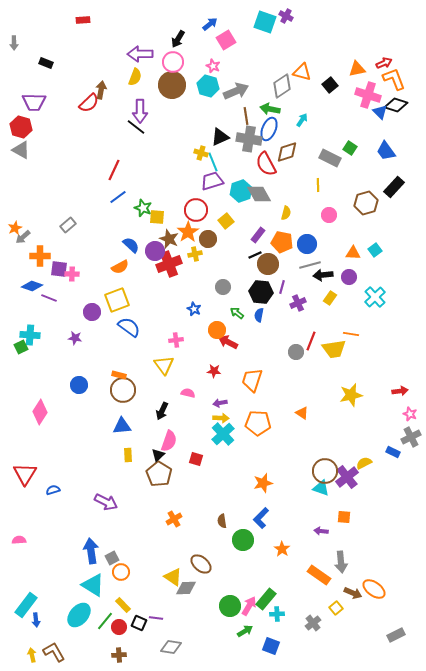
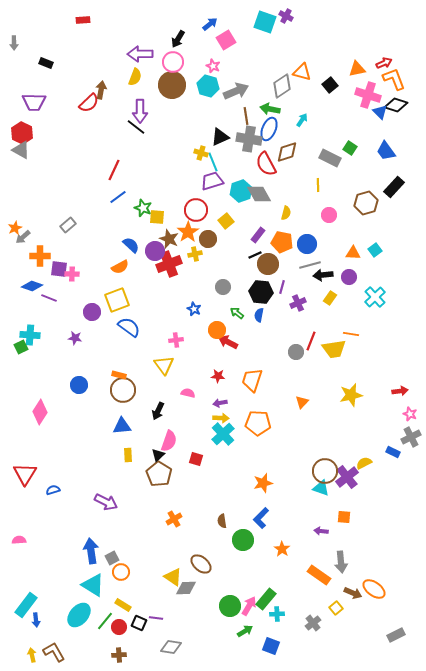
red hexagon at (21, 127): moved 1 px right, 6 px down; rotated 10 degrees clockwise
red star at (214, 371): moved 4 px right, 5 px down
black arrow at (162, 411): moved 4 px left
orange triangle at (302, 413): moved 11 px up; rotated 40 degrees clockwise
yellow rectangle at (123, 605): rotated 14 degrees counterclockwise
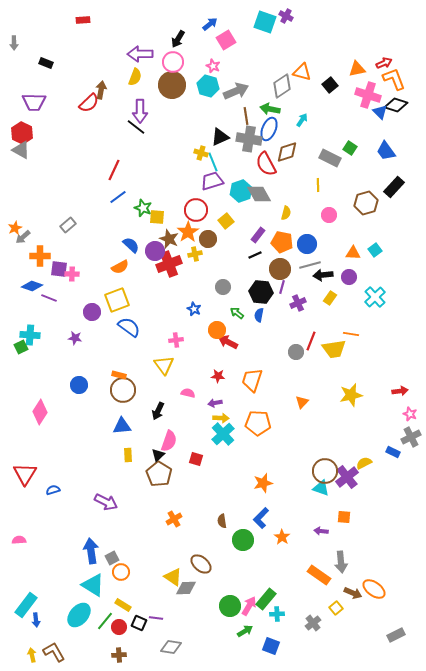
brown circle at (268, 264): moved 12 px right, 5 px down
purple arrow at (220, 403): moved 5 px left
orange star at (282, 549): moved 12 px up
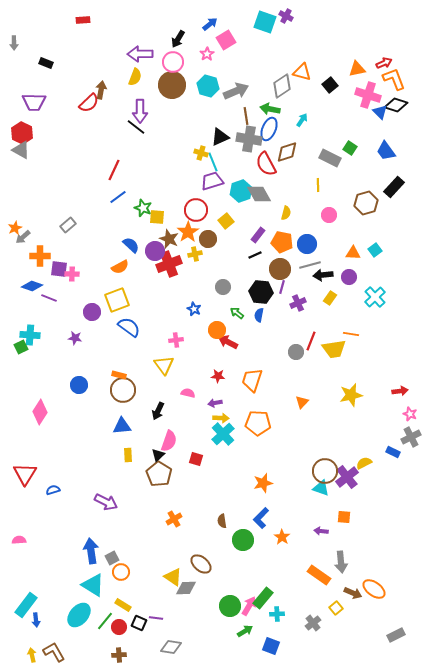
pink star at (213, 66): moved 6 px left, 12 px up; rotated 16 degrees clockwise
green rectangle at (266, 599): moved 3 px left, 1 px up
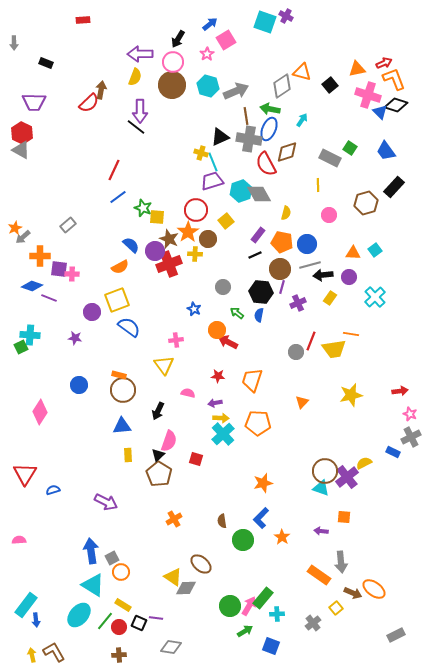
yellow cross at (195, 254): rotated 16 degrees clockwise
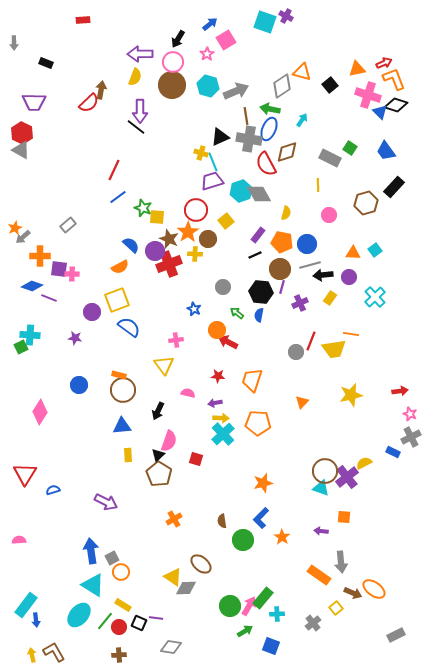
purple cross at (298, 303): moved 2 px right
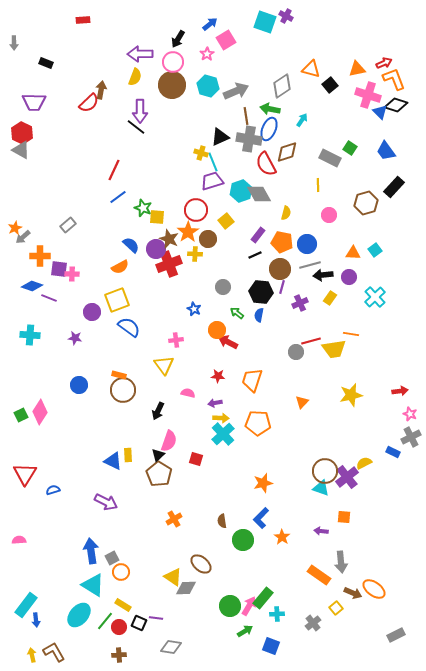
orange triangle at (302, 72): moved 9 px right, 3 px up
purple circle at (155, 251): moved 1 px right, 2 px up
red line at (311, 341): rotated 54 degrees clockwise
green square at (21, 347): moved 68 px down
blue triangle at (122, 426): moved 9 px left, 35 px down; rotated 30 degrees clockwise
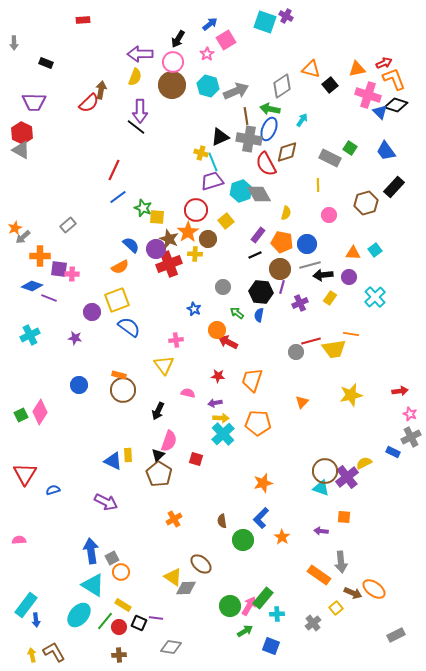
cyan cross at (30, 335): rotated 30 degrees counterclockwise
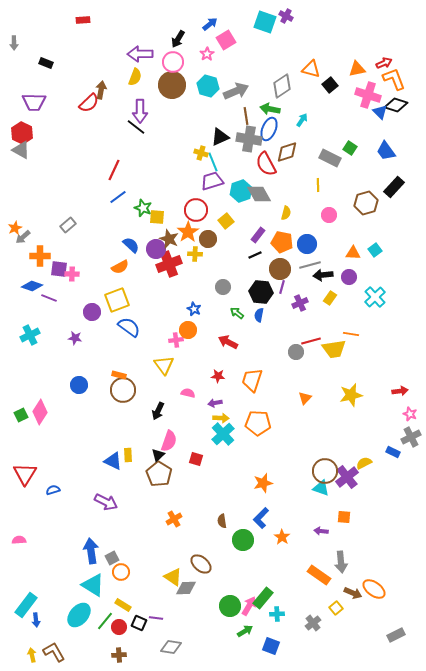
orange circle at (217, 330): moved 29 px left
orange triangle at (302, 402): moved 3 px right, 4 px up
